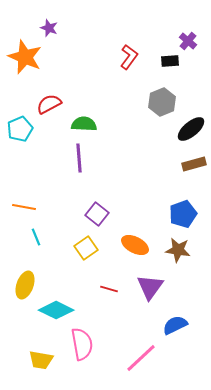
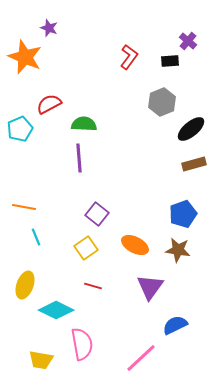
red line: moved 16 px left, 3 px up
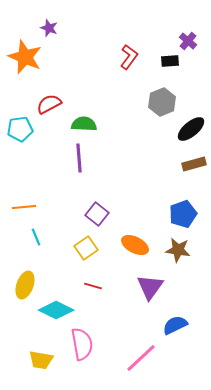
cyan pentagon: rotated 15 degrees clockwise
orange line: rotated 15 degrees counterclockwise
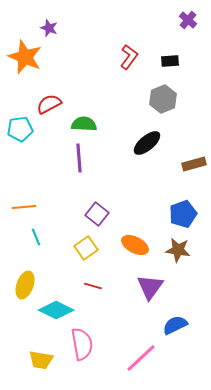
purple cross: moved 21 px up
gray hexagon: moved 1 px right, 3 px up
black ellipse: moved 44 px left, 14 px down
